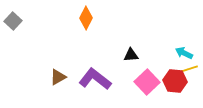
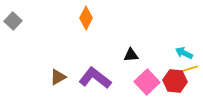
purple L-shape: moved 1 px up
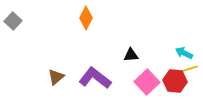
brown triangle: moved 2 px left; rotated 12 degrees counterclockwise
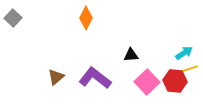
gray square: moved 3 px up
cyan arrow: rotated 120 degrees clockwise
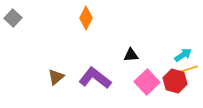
cyan arrow: moved 1 px left, 2 px down
red hexagon: rotated 10 degrees clockwise
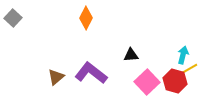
cyan arrow: rotated 42 degrees counterclockwise
yellow line: rotated 12 degrees counterclockwise
purple L-shape: moved 4 px left, 5 px up
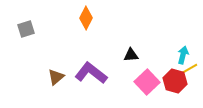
gray square: moved 13 px right, 11 px down; rotated 30 degrees clockwise
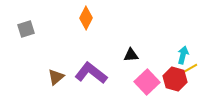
red hexagon: moved 2 px up
